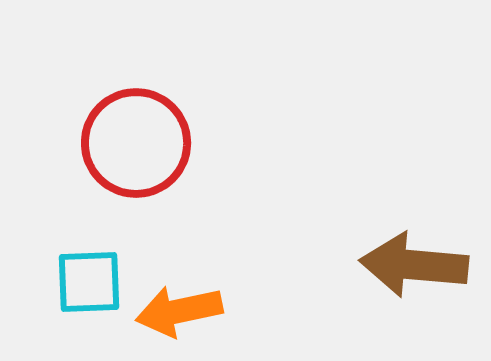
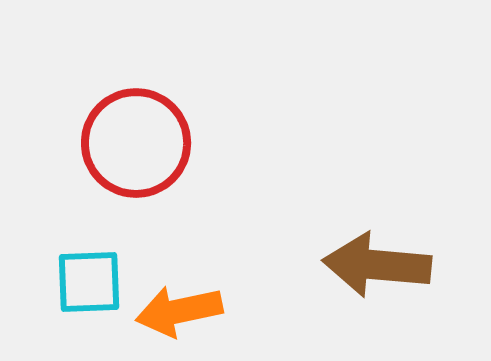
brown arrow: moved 37 px left
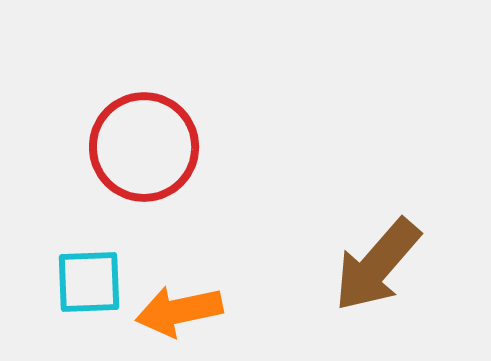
red circle: moved 8 px right, 4 px down
brown arrow: rotated 54 degrees counterclockwise
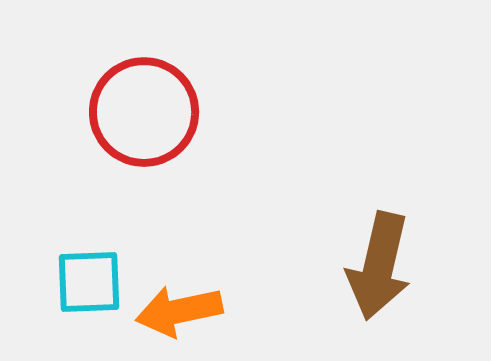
red circle: moved 35 px up
brown arrow: moved 2 px right, 1 px down; rotated 28 degrees counterclockwise
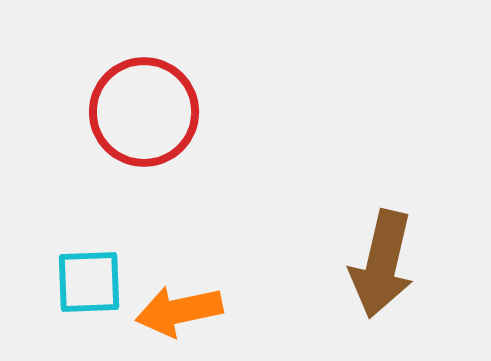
brown arrow: moved 3 px right, 2 px up
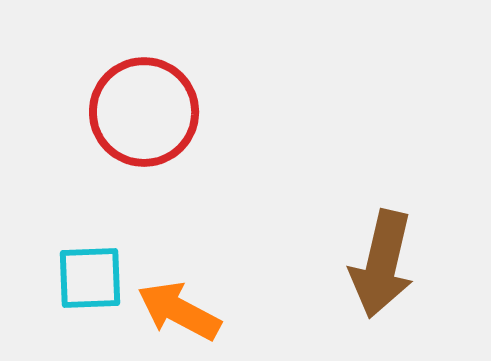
cyan square: moved 1 px right, 4 px up
orange arrow: rotated 40 degrees clockwise
